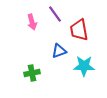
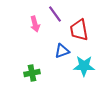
pink arrow: moved 3 px right, 2 px down
blue triangle: moved 3 px right
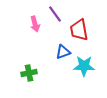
blue triangle: moved 1 px right, 1 px down
green cross: moved 3 px left
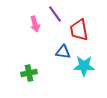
blue triangle: rotated 28 degrees clockwise
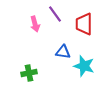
red trapezoid: moved 5 px right, 6 px up; rotated 10 degrees clockwise
cyan star: rotated 15 degrees clockwise
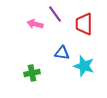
pink arrow: rotated 119 degrees clockwise
blue triangle: moved 1 px left, 1 px down
green cross: moved 3 px right
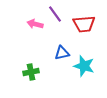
red trapezoid: rotated 95 degrees counterclockwise
blue triangle: rotated 21 degrees counterclockwise
green cross: moved 1 px left, 1 px up
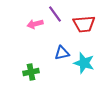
pink arrow: rotated 28 degrees counterclockwise
cyan star: moved 3 px up
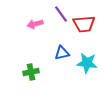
purple line: moved 6 px right
cyan star: moved 3 px right; rotated 10 degrees counterclockwise
